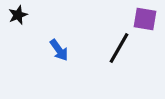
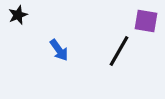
purple square: moved 1 px right, 2 px down
black line: moved 3 px down
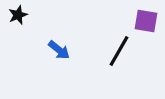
blue arrow: rotated 15 degrees counterclockwise
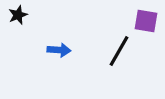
blue arrow: rotated 35 degrees counterclockwise
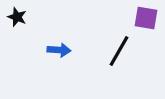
black star: moved 1 px left, 2 px down; rotated 30 degrees counterclockwise
purple square: moved 3 px up
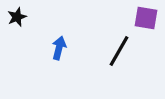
black star: rotated 30 degrees clockwise
blue arrow: moved 2 px up; rotated 80 degrees counterclockwise
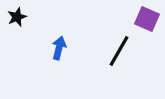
purple square: moved 1 px right, 1 px down; rotated 15 degrees clockwise
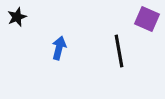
black line: rotated 40 degrees counterclockwise
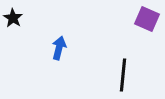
black star: moved 4 px left, 1 px down; rotated 18 degrees counterclockwise
black line: moved 4 px right, 24 px down; rotated 16 degrees clockwise
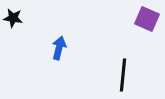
black star: rotated 24 degrees counterclockwise
